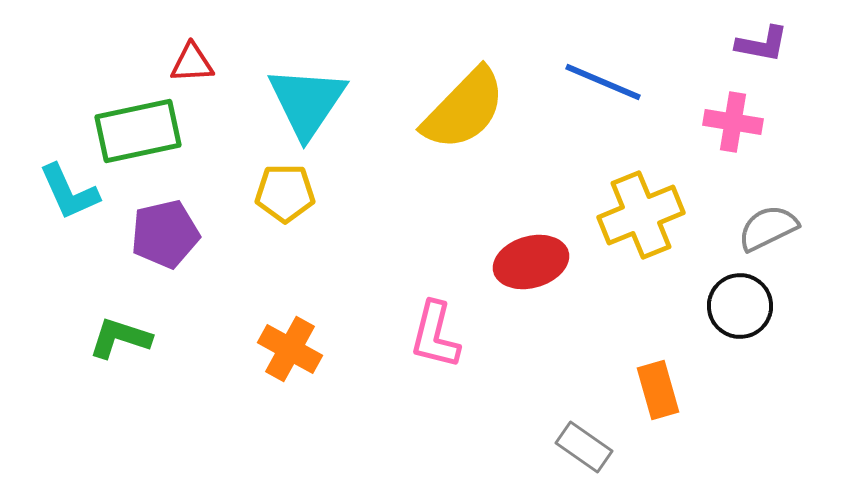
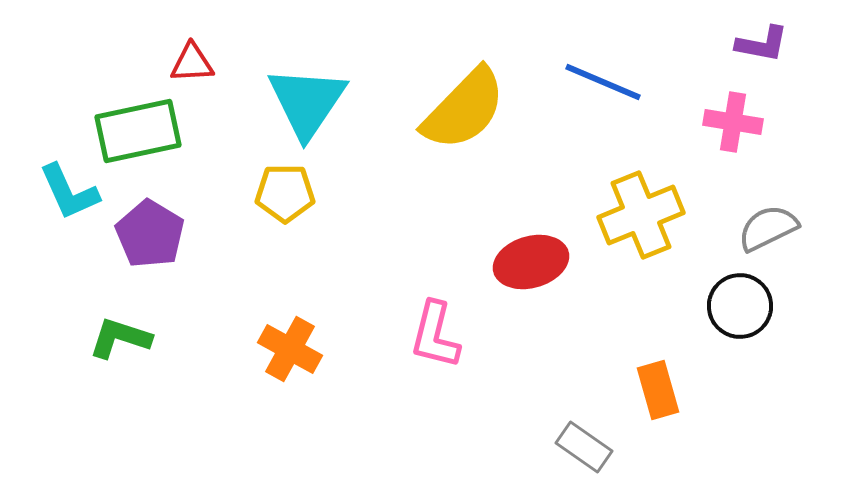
purple pentagon: moved 15 px left; rotated 28 degrees counterclockwise
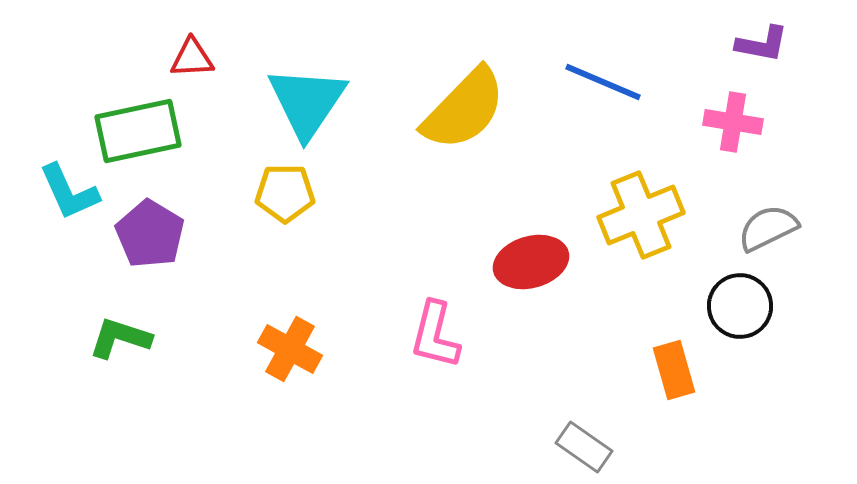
red triangle: moved 5 px up
orange rectangle: moved 16 px right, 20 px up
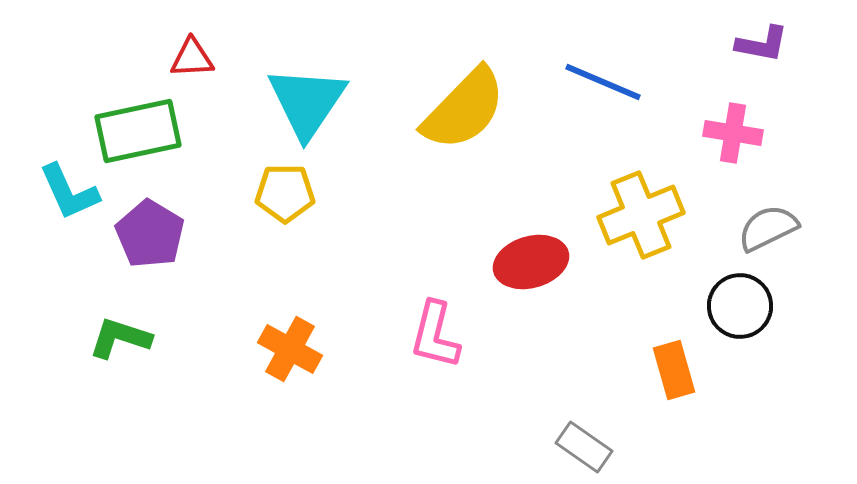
pink cross: moved 11 px down
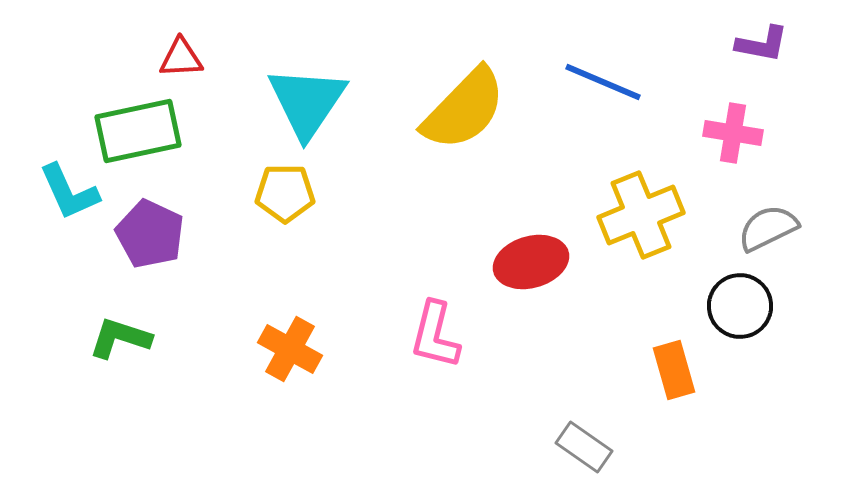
red triangle: moved 11 px left
purple pentagon: rotated 6 degrees counterclockwise
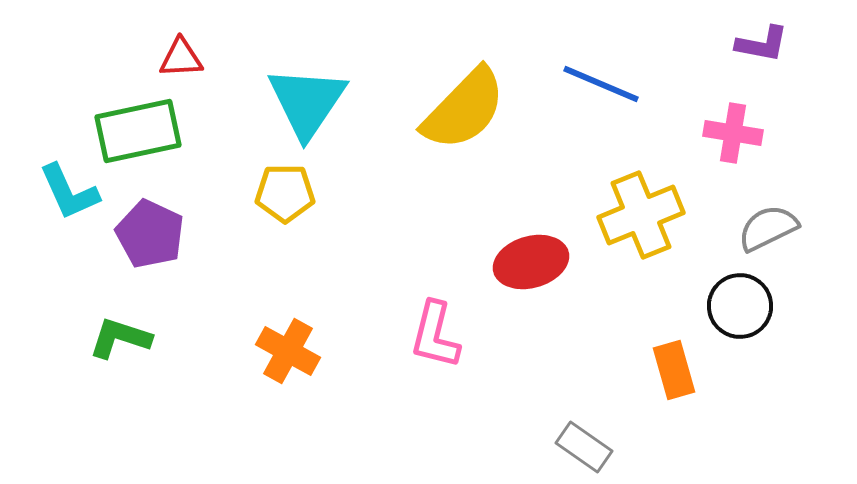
blue line: moved 2 px left, 2 px down
orange cross: moved 2 px left, 2 px down
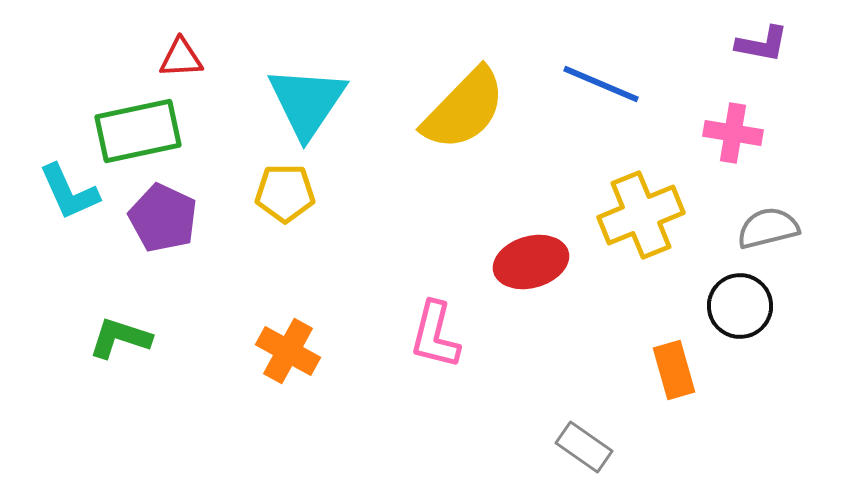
gray semicircle: rotated 12 degrees clockwise
purple pentagon: moved 13 px right, 16 px up
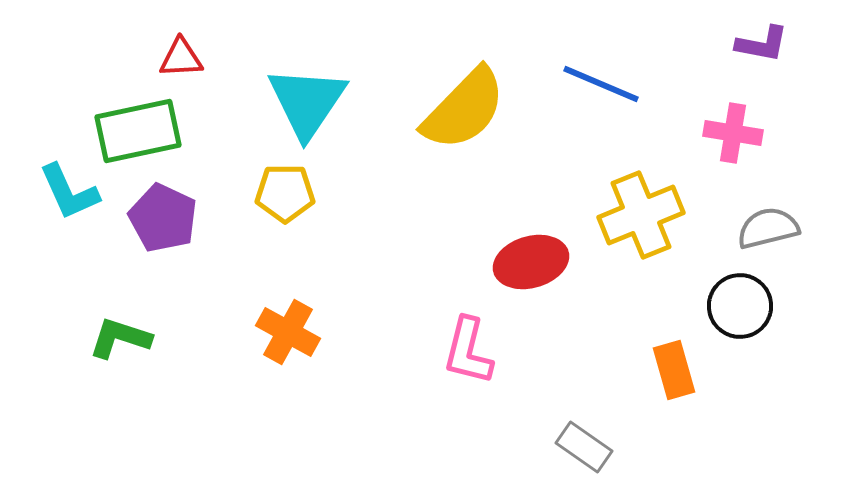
pink L-shape: moved 33 px right, 16 px down
orange cross: moved 19 px up
